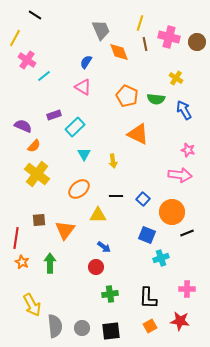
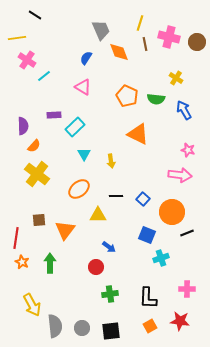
yellow line at (15, 38): moved 2 px right; rotated 54 degrees clockwise
blue semicircle at (86, 62): moved 4 px up
purple rectangle at (54, 115): rotated 16 degrees clockwise
purple semicircle at (23, 126): rotated 66 degrees clockwise
yellow arrow at (113, 161): moved 2 px left
blue arrow at (104, 247): moved 5 px right
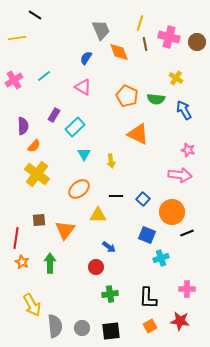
pink cross at (27, 60): moved 13 px left, 20 px down; rotated 24 degrees clockwise
purple rectangle at (54, 115): rotated 56 degrees counterclockwise
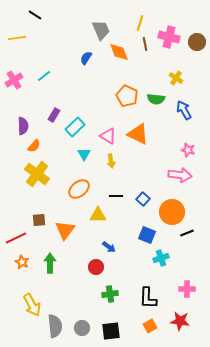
pink triangle at (83, 87): moved 25 px right, 49 px down
red line at (16, 238): rotated 55 degrees clockwise
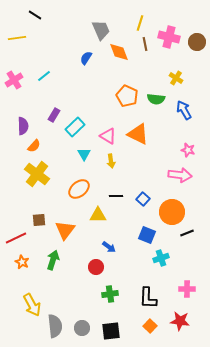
green arrow at (50, 263): moved 3 px right, 3 px up; rotated 18 degrees clockwise
orange square at (150, 326): rotated 16 degrees counterclockwise
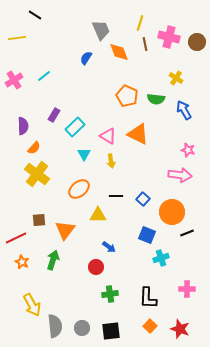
orange semicircle at (34, 146): moved 2 px down
red star at (180, 321): moved 8 px down; rotated 12 degrees clockwise
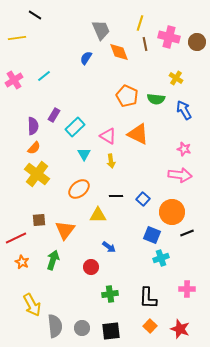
purple semicircle at (23, 126): moved 10 px right
pink star at (188, 150): moved 4 px left, 1 px up
blue square at (147, 235): moved 5 px right
red circle at (96, 267): moved 5 px left
